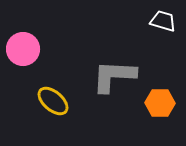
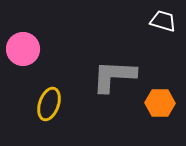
yellow ellipse: moved 4 px left, 3 px down; rotated 68 degrees clockwise
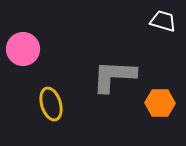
yellow ellipse: moved 2 px right; rotated 36 degrees counterclockwise
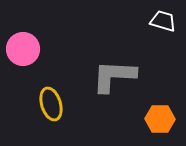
orange hexagon: moved 16 px down
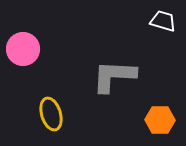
yellow ellipse: moved 10 px down
orange hexagon: moved 1 px down
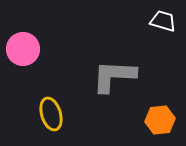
orange hexagon: rotated 8 degrees counterclockwise
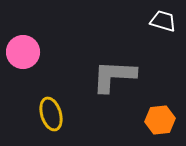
pink circle: moved 3 px down
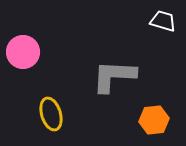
orange hexagon: moved 6 px left
